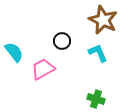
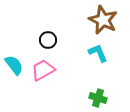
black circle: moved 14 px left, 1 px up
cyan semicircle: moved 13 px down
pink trapezoid: moved 1 px down
green cross: moved 2 px right, 1 px up
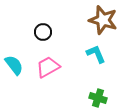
brown star: rotated 8 degrees counterclockwise
black circle: moved 5 px left, 8 px up
cyan L-shape: moved 2 px left, 1 px down
pink trapezoid: moved 5 px right, 3 px up
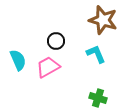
black circle: moved 13 px right, 9 px down
cyan semicircle: moved 4 px right, 5 px up; rotated 15 degrees clockwise
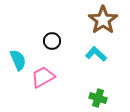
brown star: rotated 20 degrees clockwise
black circle: moved 4 px left
cyan L-shape: rotated 25 degrees counterclockwise
pink trapezoid: moved 5 px left, 10 px down
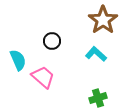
pink trapezoid: rotated 70 degrees clockwise
green cross: rotated 36 degrees counterclockwise
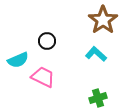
black circle: moved 5 px left
cyan semicircle: rotated 90 degrees clockwise
pink trapezoid: rotated 15 degrees counterclockwise
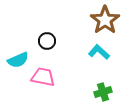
brown star: moved 2 px right
cyan L-shape: moved 3 px right, 2 px up
pink trapezoid: rotated 15 degrees counterclockwise
green cross: moved 5 px right, 6 px up
